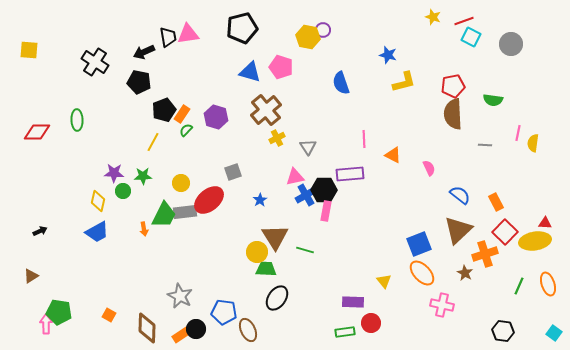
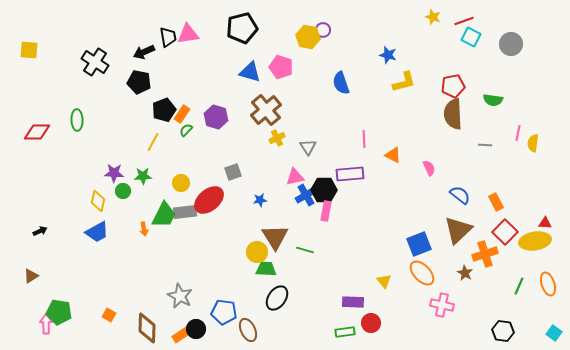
blue star at (260, 200): rotated 24 degrees clockwise
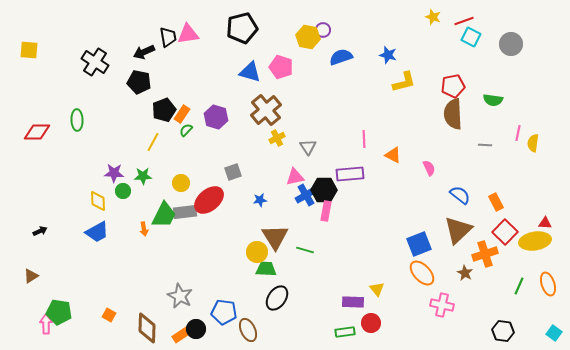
blue semicircle at (341, 83): moved 26 px up; rotated 90 degrees clockwise
yellow diamond at (98, 201): rotated 15 degrees counterclockwise
yellow triangle at (384, 281): moved 7 px left, 8 px down
